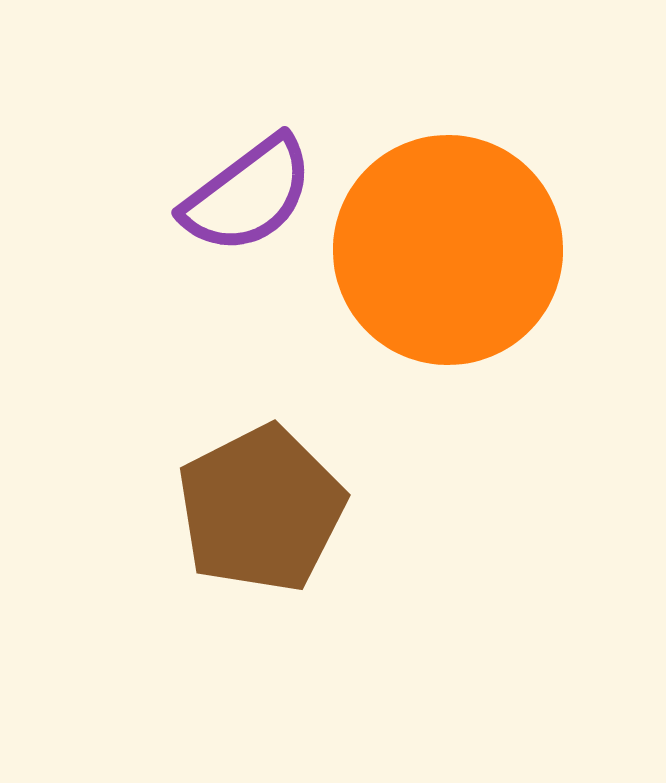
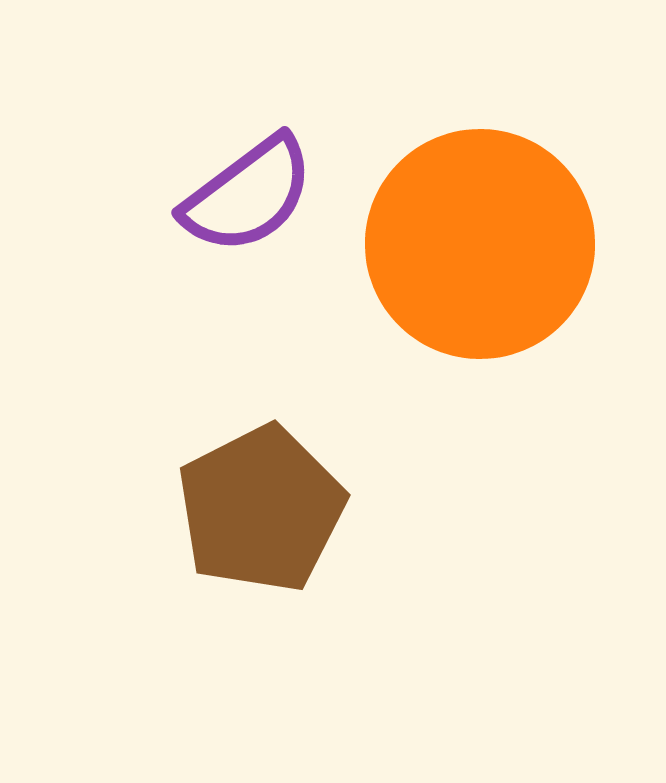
orange circle: moved 32 px right, 6 px up
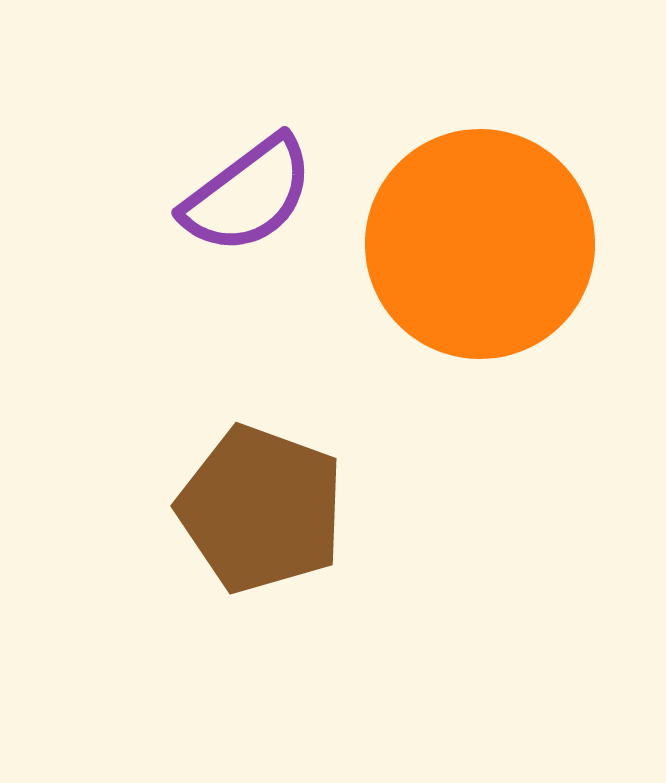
brown pentagon: rotated 25 degrees counterclockwise
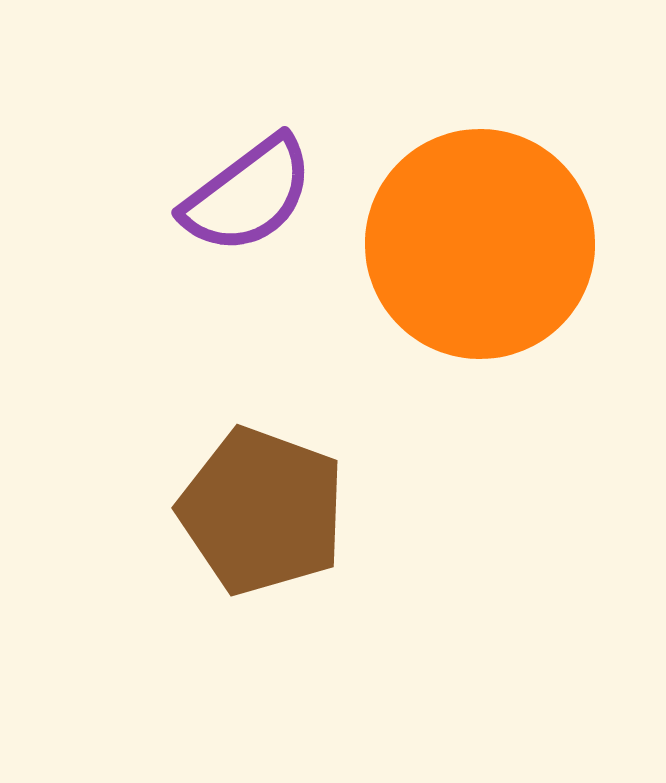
brown pentagon: moved 1 px right, 2 px down
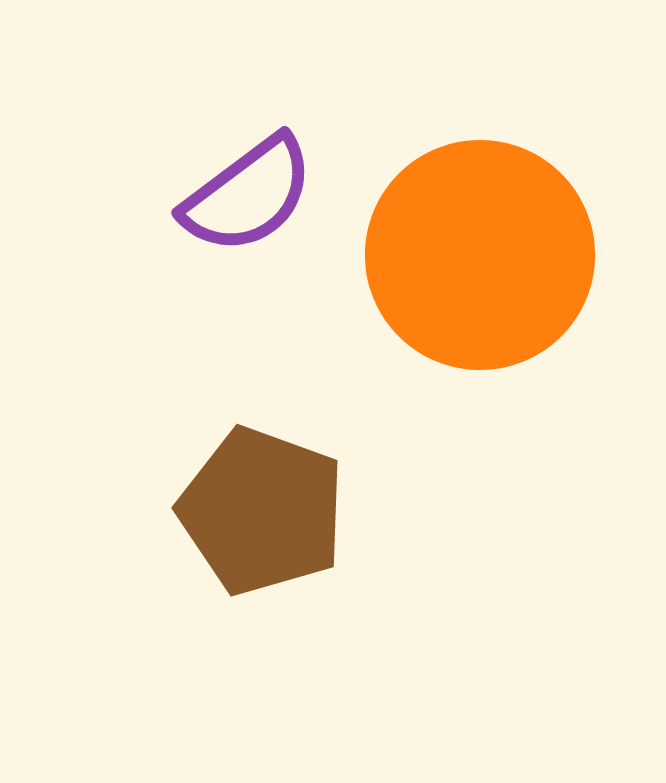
orange circle: moved 11 px down
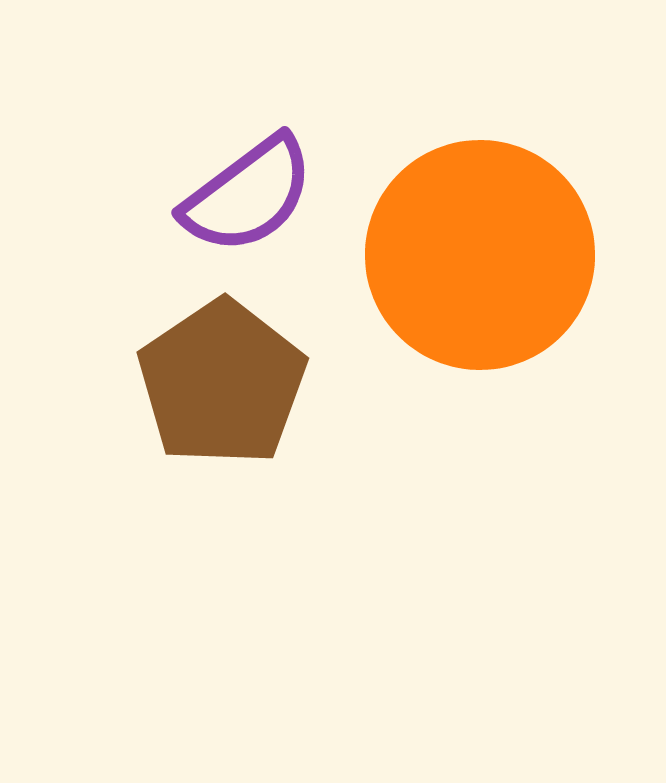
brown pentagon: moved 40 px left, 128 px up; rotated 18 degrees clockwise
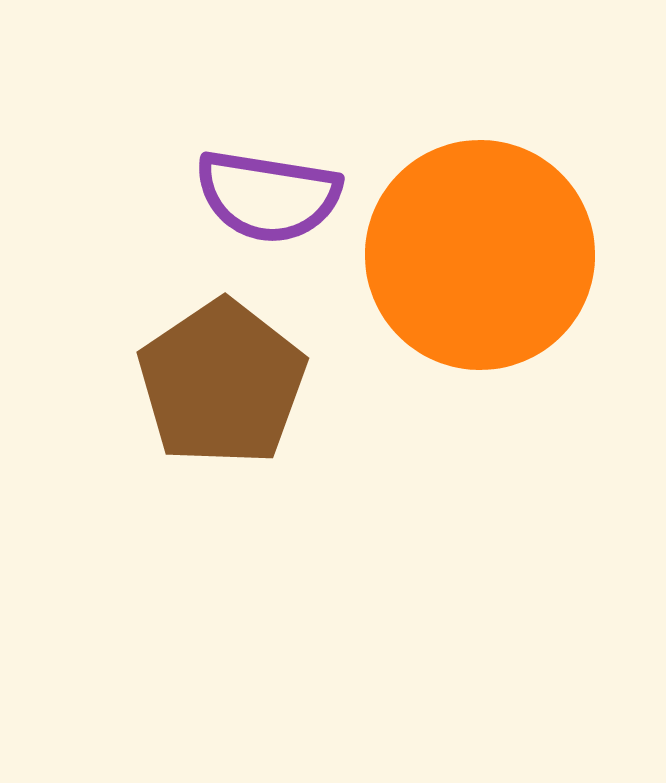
purple semicircle: moved 20 px right, 1 px down; rotated 46 degrees clockwise
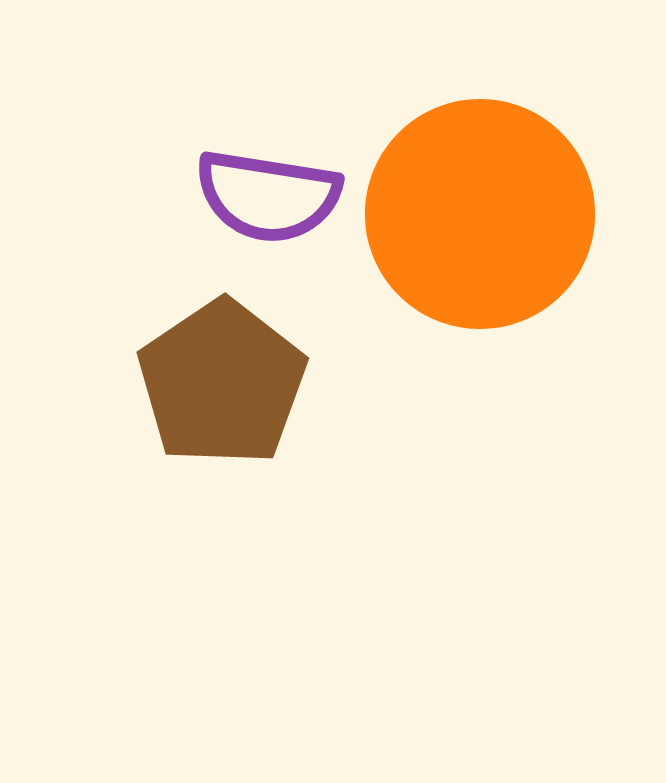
orange circle: moved 41 px up
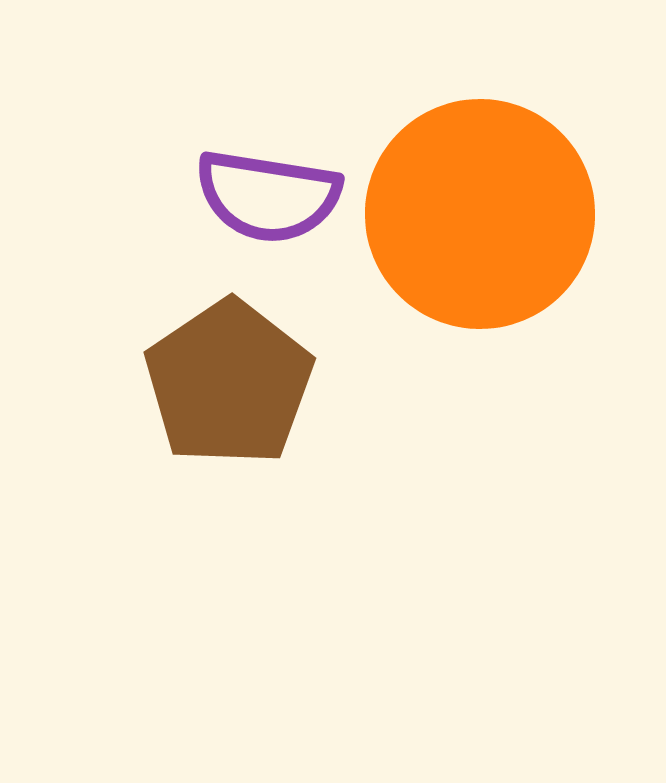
brown pentagon: moved 7 px right
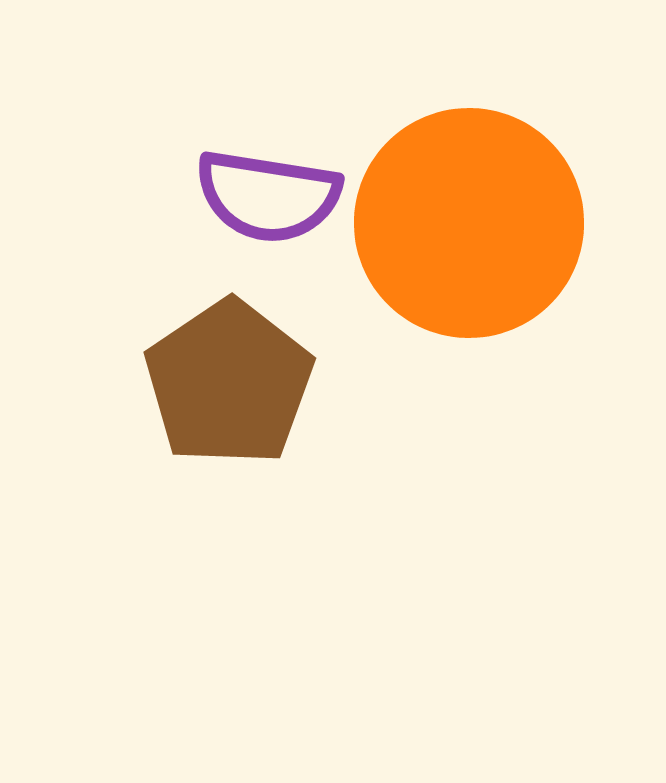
orange circle: moved 11 px left, 9 px down
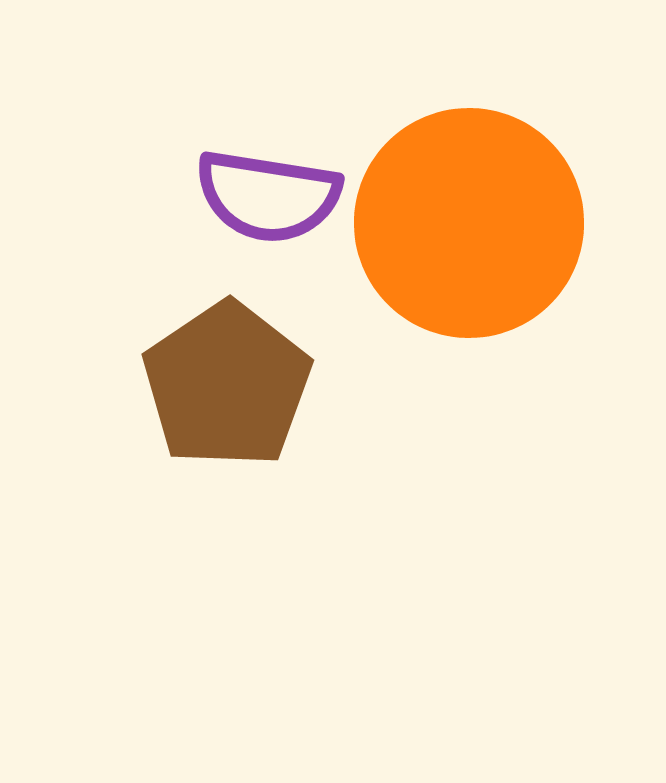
brown pentagon: moved 2 px left, 2 px down
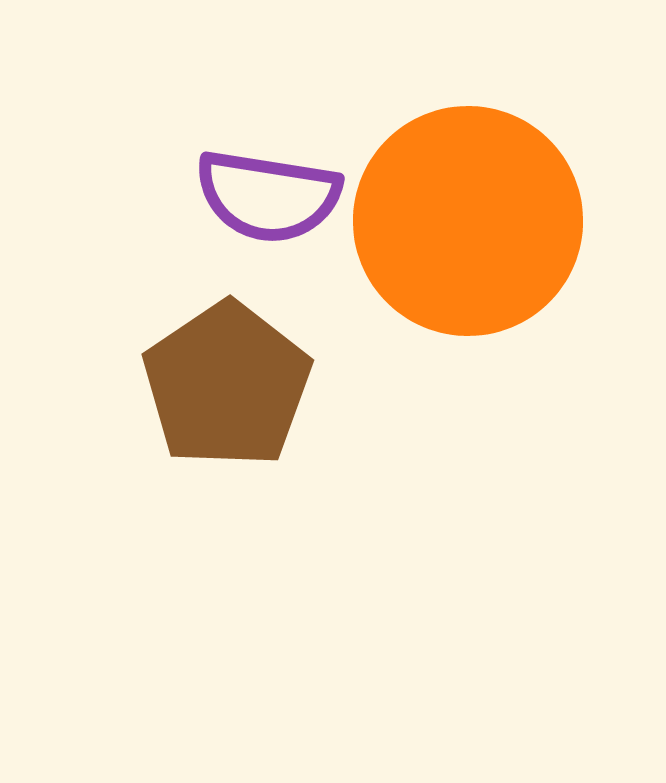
orange circle: moved 1 px left, 2 px up
